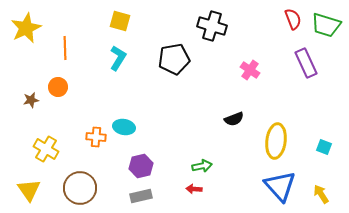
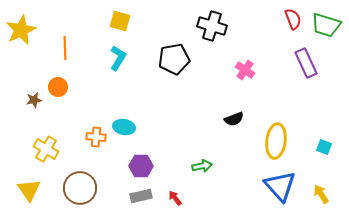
yellow star: moved 5 px left, 2 px down
pink cross: moved 5 px left
brown star: moved 3 px right
purple hexagon: rotated 15 degrees clockwise
red arrow: moved 19 px left, 9 px down; rotated 49 degrees clockwise
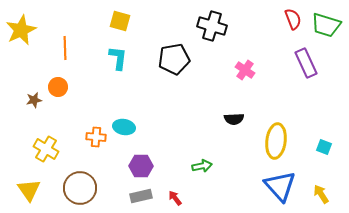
cyan L-shape: rotated 25 degrees counterclockwise
black semicircle: rotated 18 degrees clockwise
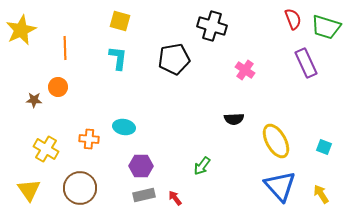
green trapezoid: moved 2 px down
brown star: rotated 14 degrees clockwise
orange cross: moved 7 px left, 2 px down
yellow ellipse: rotated 36 degrees counterclockwise
green arrow: rotated 138 degrees clockwise
gray rectangle: moved 3 px right, 1 px up
